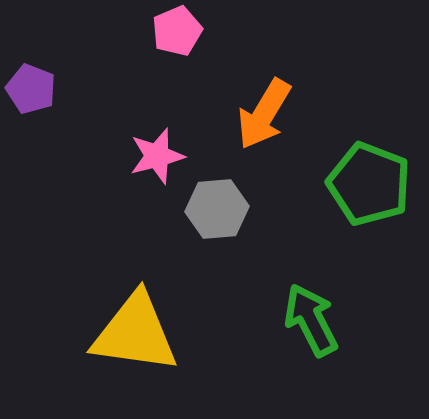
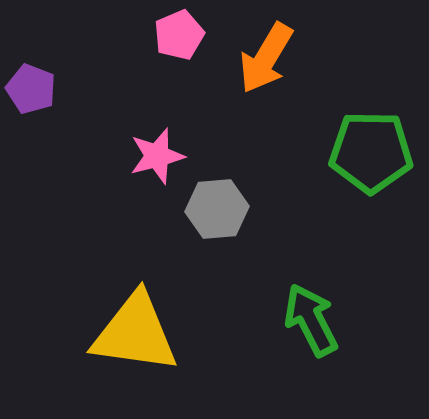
pink pentagon: moved 2 px right, 4 px down
orange arrow: moved 2 px right, 56 px up
green pentagon: moved 2 px right, 32 px up; rotated 20 degrees counterclockwise
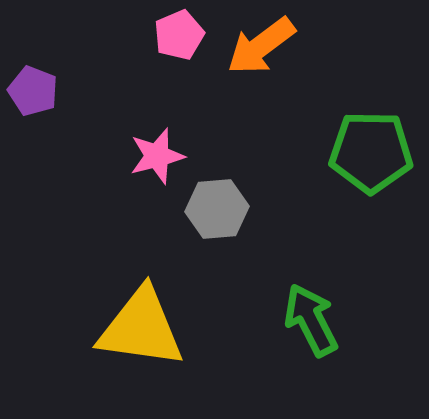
orange arrow: moved 5 px left, 12 px up; rotated 22 degrees clockwise
purple pentagon: moved 2 px right, 2 px down
yellow triangle: moved 6 px right, 5 px up
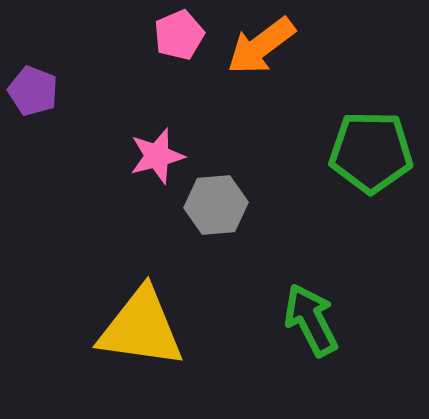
gray hexagon: moved 1 px left, 4 px up
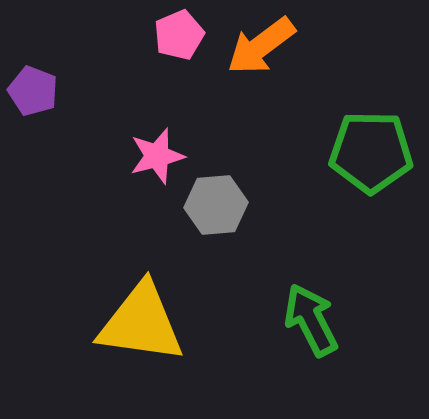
yellow triangle: moved 5 px up
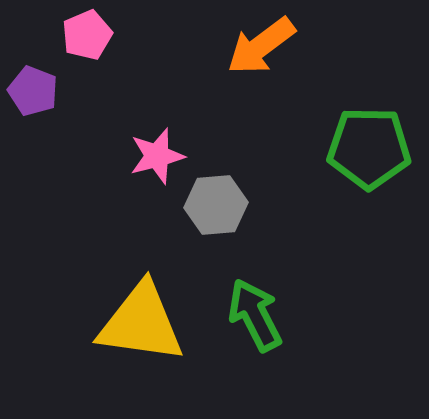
pink pentagon: moved 92 px left
green pentagon: moved 2 px left, 4 px up
green arrow: moved 56 px left, 5 px up
